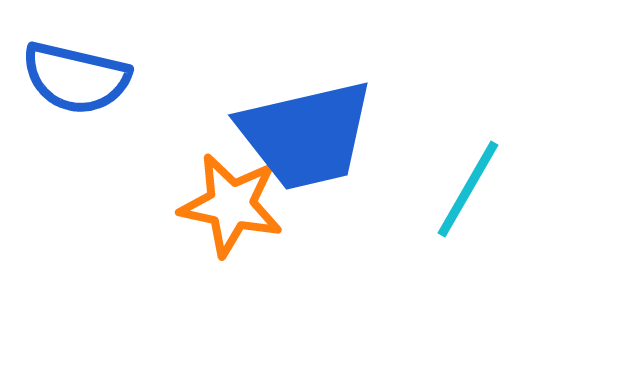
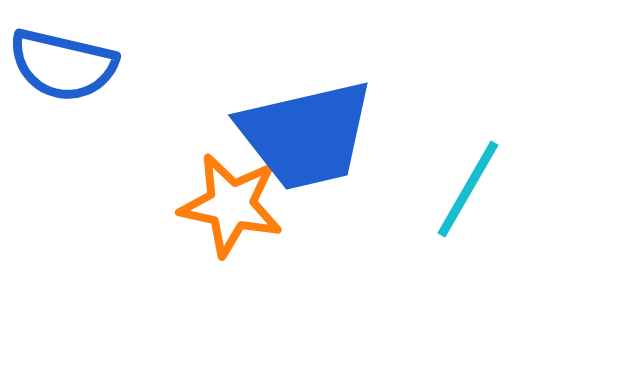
blue semicircle: moved 13 px left, 13 px up
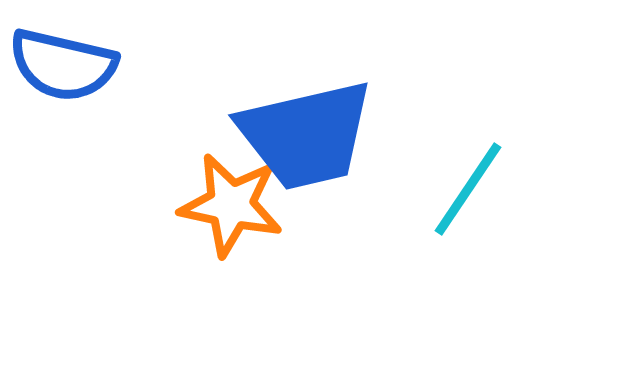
cyan line: rotated 4 degrees clockwise
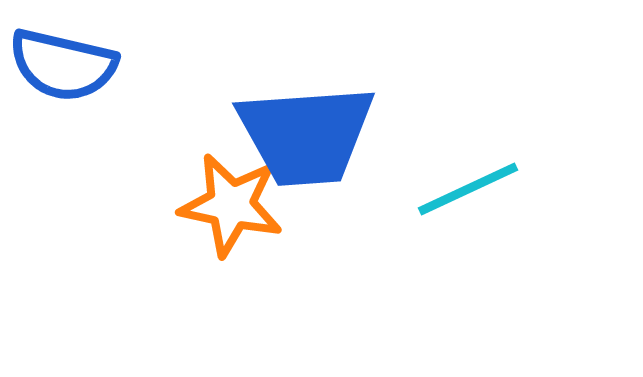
blue trapezoid: rotated 9 degrees clockwise
cyan line: rotated 31 degrees clockwise
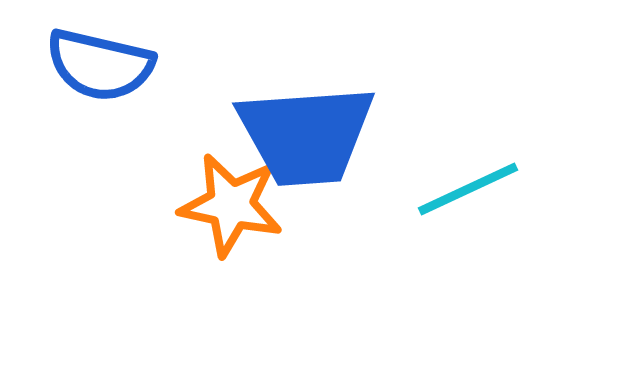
blue semicircle: moved 37 px right
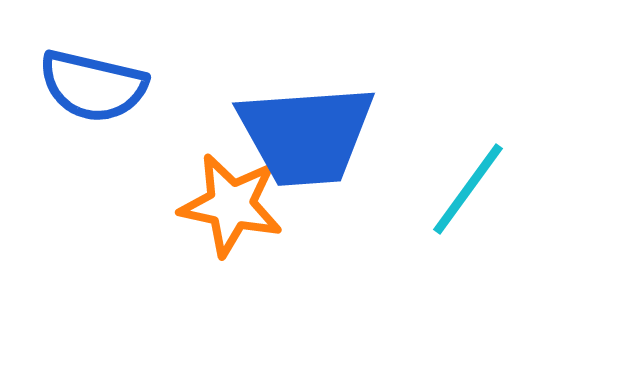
blue semicircle: moved 7 px left, 21 px down
cyan line: rotated 29 degrees counterclockwise
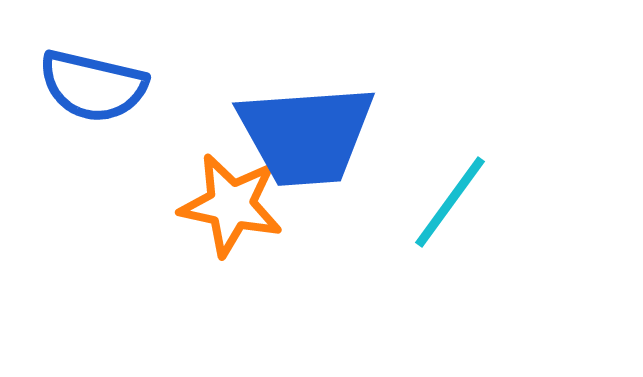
cyan line: moved 18 px left, 13 px down
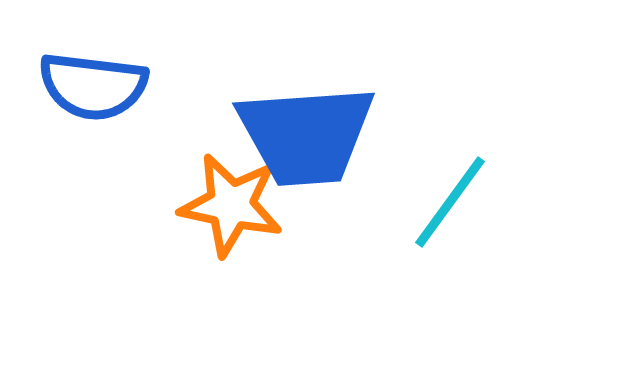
blue semicircle: rotated 6 degrees counterclockwise
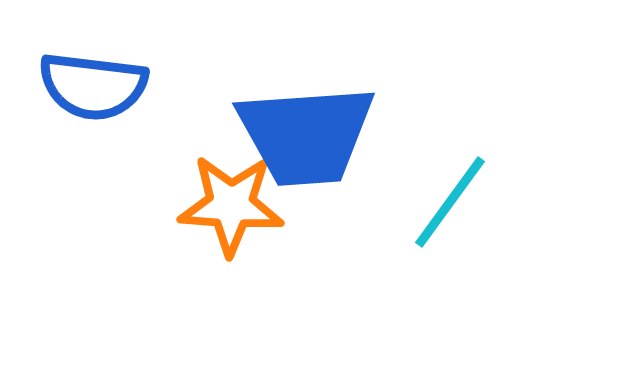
orange star: rotated 8 degrees counterclockwise
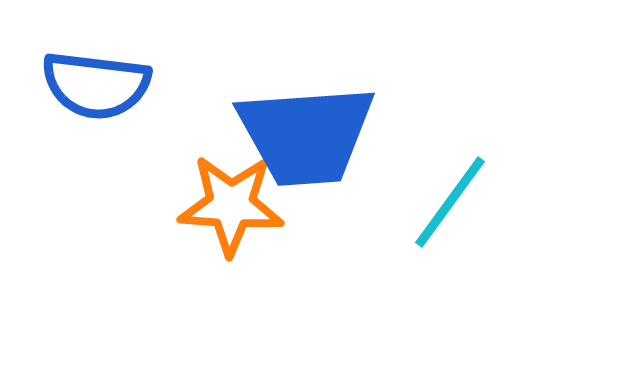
blue semicircle: moved 3 px right, 1 px up
